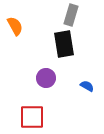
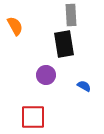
gray rectangle: rotated 20 degrees counterclockwise
purple circle: moved 3 px up
blue semicircle: moved 3 px left
red square: moved 1 px right
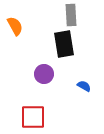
purple circle: moved 2 px left, 1 px up
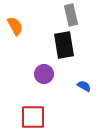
gray rectangle: rotated 10 degrees counterclockwise
black rectangle: moved 1 px down
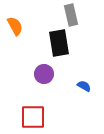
black rectangle: moved 5 px left, 2 px up
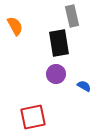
gray rectangle: moved 1 px right, 1 px down
purple circle: moved 12 px right
red square: rotated 12 degrees counterclockwise
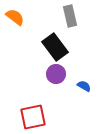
gray rectangle: moved 2 px left
orange semicircle: moved 9 px up; rotated 24 degrees counterclockwise
black rectangle: moved 4 px left, 4 px down; rotated 28 degrees counterclockwise
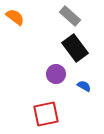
gray rectangle: rotated 35 degrees counterclockwise
black rectangle: moved 20 px right, 1 px down
red square: moved 13 px right, 3 px up
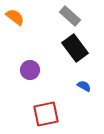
purple circle: moved 26 px left, 4 px up
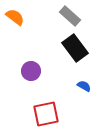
purple circle: moved 1 px right, 1 px down
